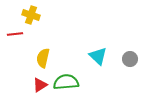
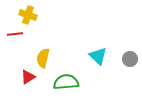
yellow cross: moved 3 px left
red triangle: moved 12 px left, 8 px up
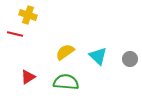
red line: rotated 21 degrees clockwise
yellow semicircle: moved 22 px right, 6 px up; rotated 42 degrees clockwise
green semicircle: rotated 10 degrees clockwise
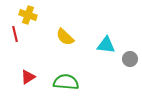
red line: rotated 63 degrees clockwise
yellow semicircle: moved 15 px up; rotated 102 degrees counterclockwise
cyan triangle: moved 8 px right, 11 px up; rotated 36 degrees counterclockwise
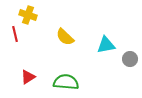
cyan triangle: rotated 18 degrees counterclockwise
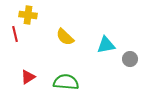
yellow cross: rotated 12 degrees counterclockwise
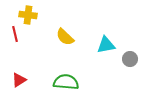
red triangle: moved 9 px left, 3 px down
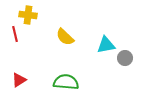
gray circle: moved 5 px left, 1 px up
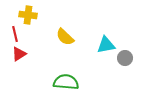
red triangle: moved 26 px up
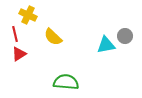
yellow cross: rotated 18 degrees clockwise
yellow semicircle: moved 12 px left
gray circle: moved 22 px up
